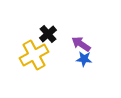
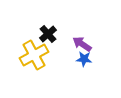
purple arrow: moved 1 px right
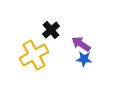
black cross: moved 3 px right, 4 px up
purple arrow: moved 1 px left
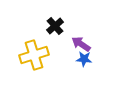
black cross: moved 4 px right, 4 px up
yellow cross: rotated 12 degrees clockwise
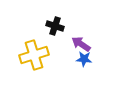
black cross: rotated 30 degrees counterclockwise
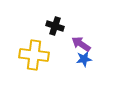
yellow cross: rotated 24 degrees clockwise
blue star: rotated 14 degrees counterclockwise
